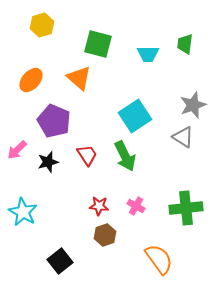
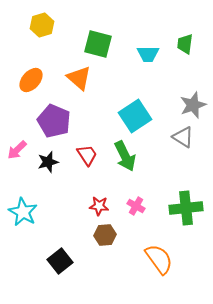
brown hexagon: rotated 15 degrees clockwise
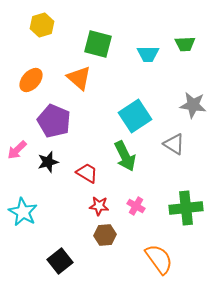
green trapezoid: rotated 100 degrees counterclockwise
gray star: rotated 28 degrees clockwise
gray triangle: moved 9 px left, 7 px down
red trapezoid: moved 18 px down; rotated 25 degrees counterclockwise
